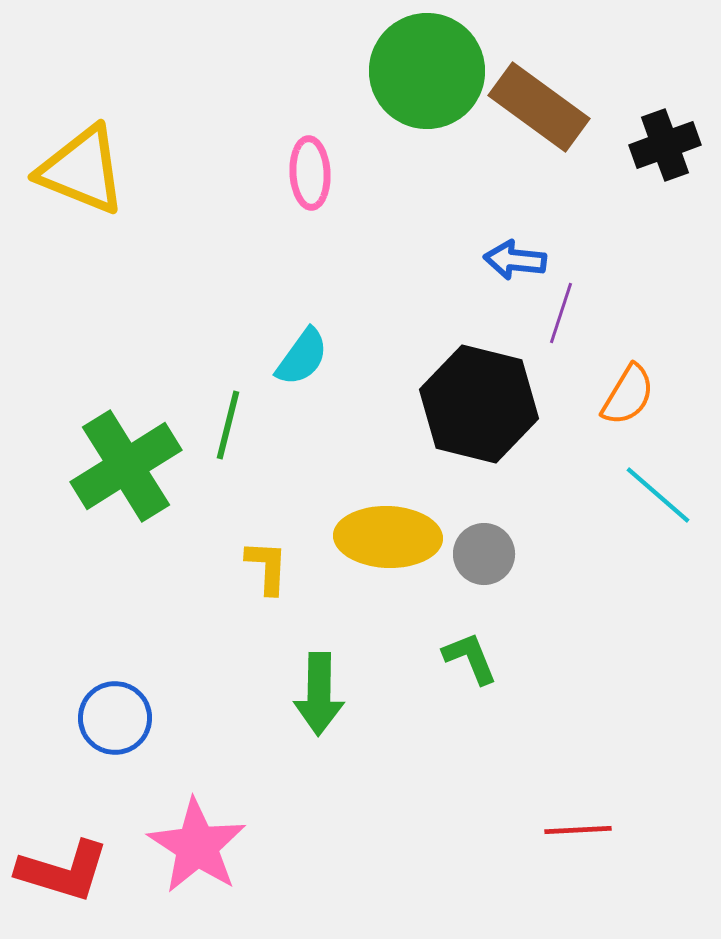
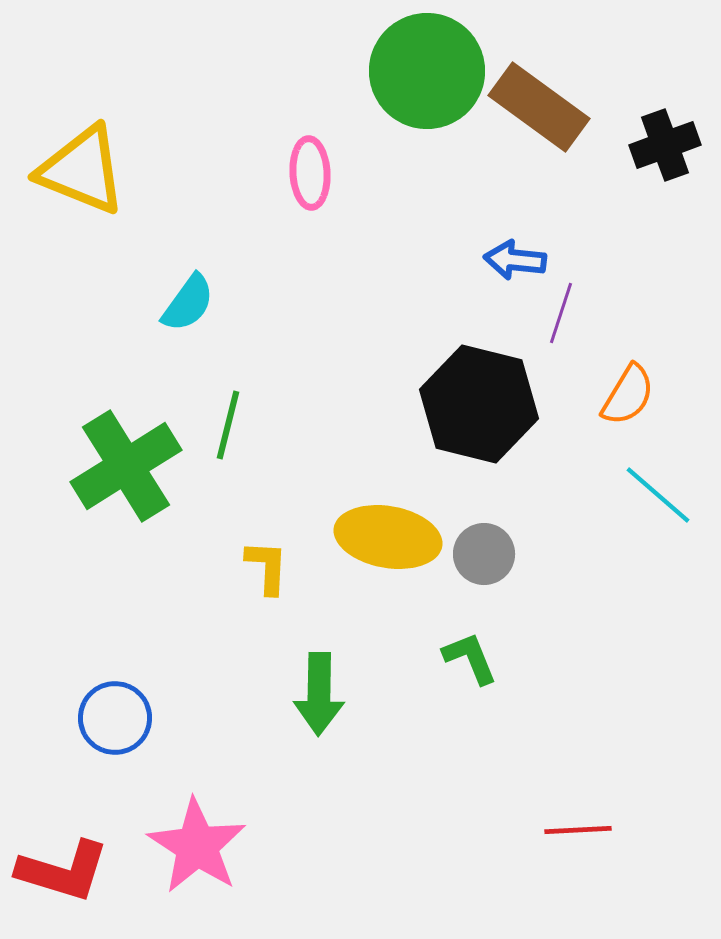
cyan semicircle: moved 114 px left, 54 px up
yellow ellipse: rotated 8 degrees clockwise
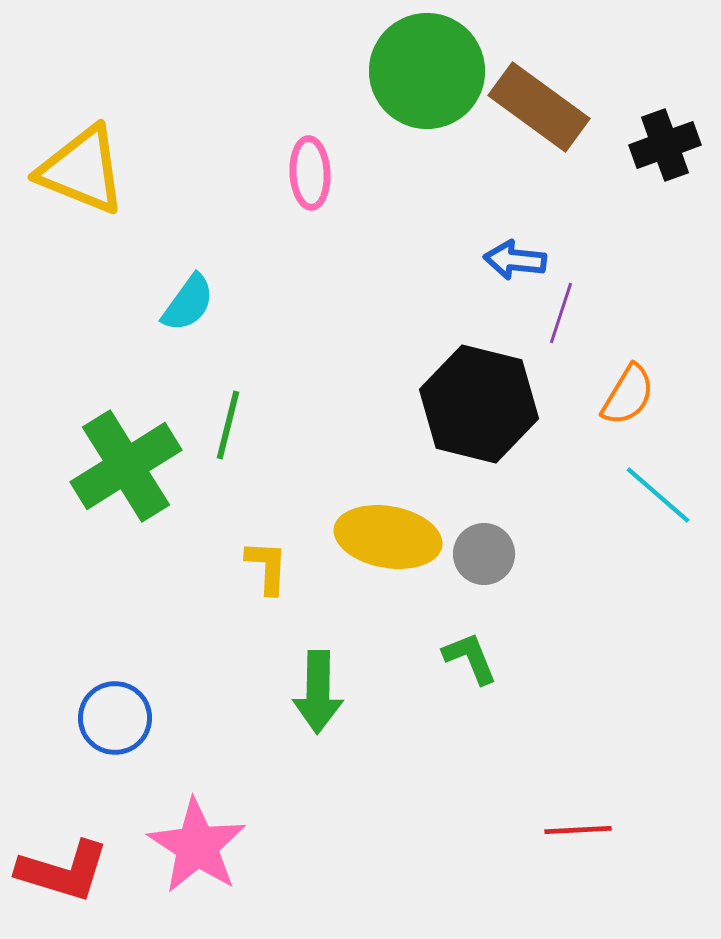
green arrow: moved 1 px left, 2 px up
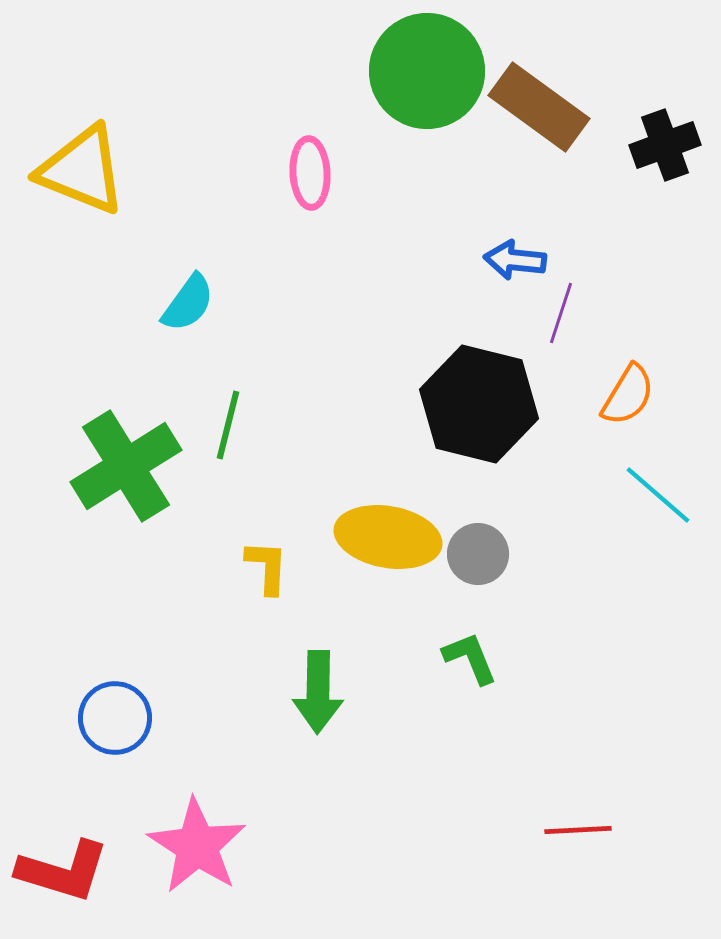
gray circle: moved 6 px left
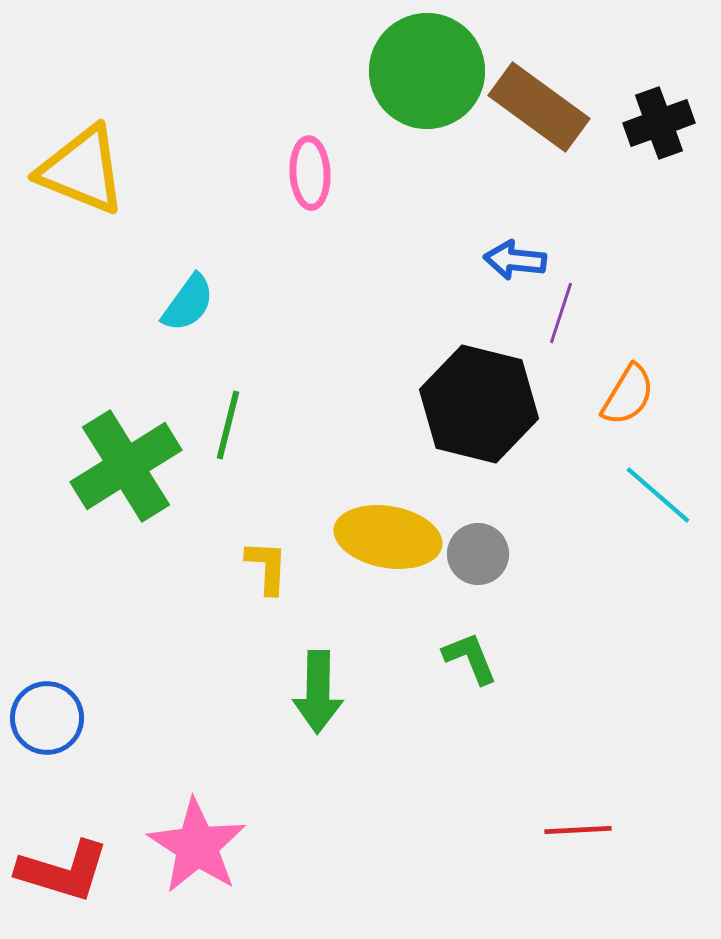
black cross: moved 6 px left, 22 px up
blue circle: moved 68 px left
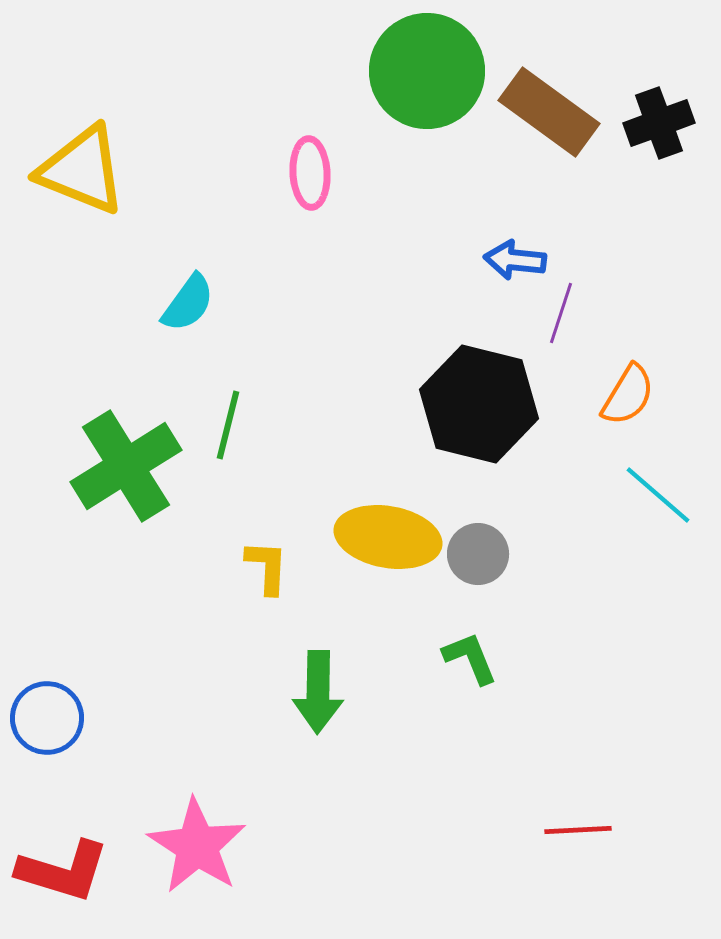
brown rectangle: moved 10 px right, 5 px down
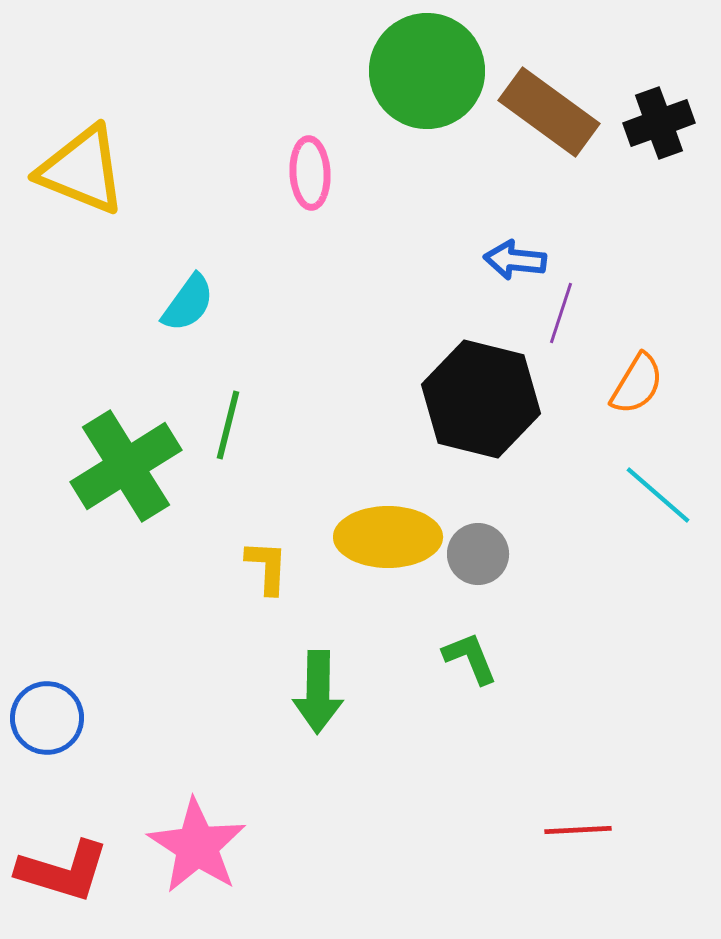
orange semicircle: moved 9 px right, 11 px up
black hexagon: moved 2 px right, 5 px up
yellow ellipse: rotated 10 degrees counterclockwise
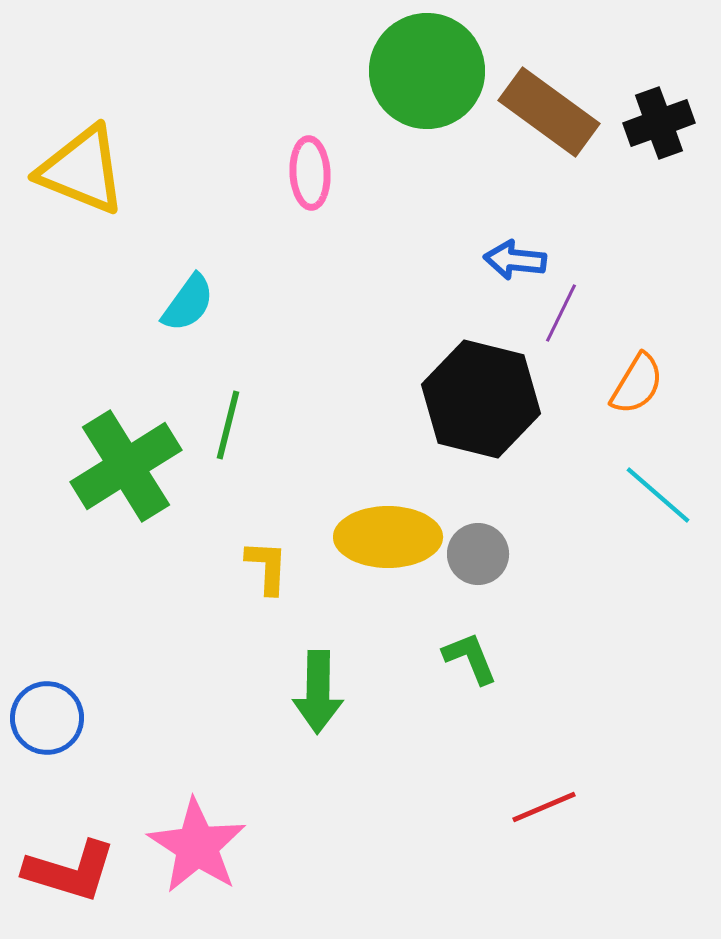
purple line: rotated 8 degrees clockwise
red line: moved 34 px left, 23 px up; rotated 20 degrees counterclockwise
red L-shape: moved 7 px right
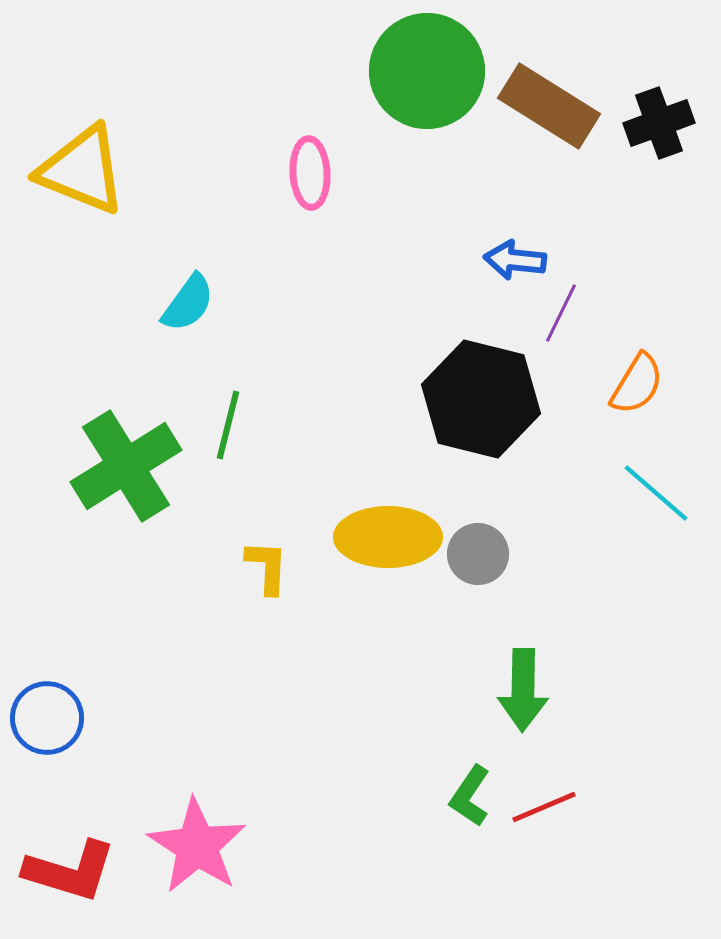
brown rectangle: moved 6 px up; rotated 4 degrees counterclockwise
cyan line: moved 2 px left, 2 px up
green L-shape: moved 138 px down; rotated 124 degrees counterclockwise
green arrow: moved 205 px right, 2 px up
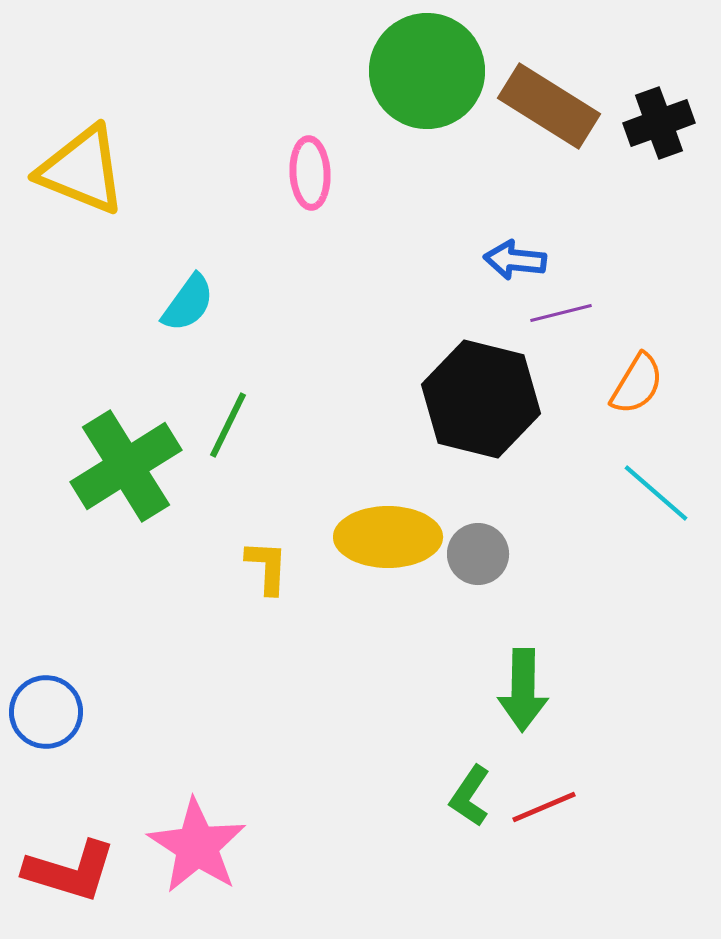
purple line: rotated 50 degrees clockwise
green line: rotated 12 degrees clockwise
blue circle: moved 1 px left, 6 px up
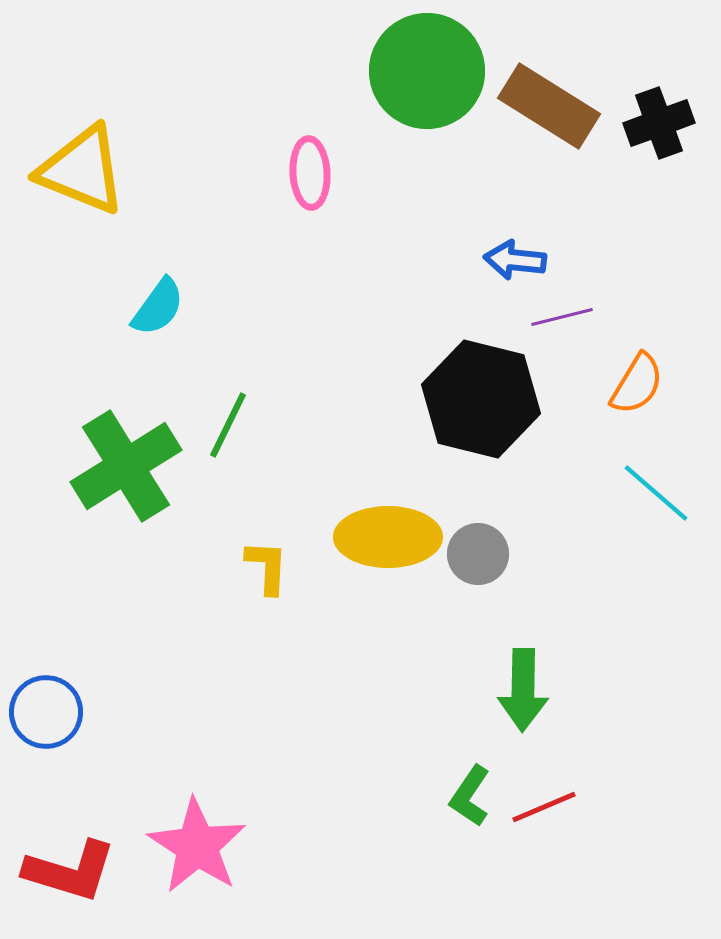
cyan semicircle: moved 30 px left, 4 px down
purple line: moved 1 px right, 4 px down
